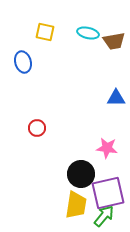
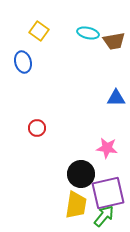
yellow square: moved 6 px left, 1 px up; rotated 24 degrees clockwise
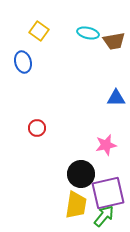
pink star: moved 1 px left, 3 px up; rotated 20 degrees counterclockwise
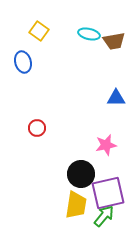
cyan ellipse: moved 1 px right, 1 px down
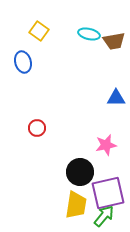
black circle: moved 1 px left, 2 px up
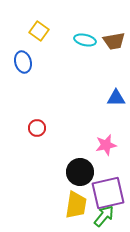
cyan ellipse: moved 4 px left, 6 px down
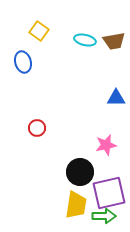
purple square: moved 1 px right
green arrow: rotated 50 degrees clockwise
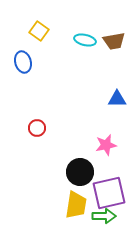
blue triangle: moved 1 px right, 1 px down
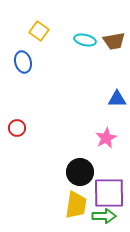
red circle: moved 20 px left
pink star: moved 7 px up; rotated 15 degrees counterclockwise
purple square: rotated 12 degrees clockwise
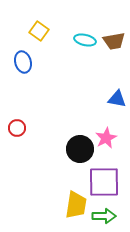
blue triangle: rotated 12 degrees clockwise
black circle: moved 23 px up
purple square: moved 5 px left, 11 px up
